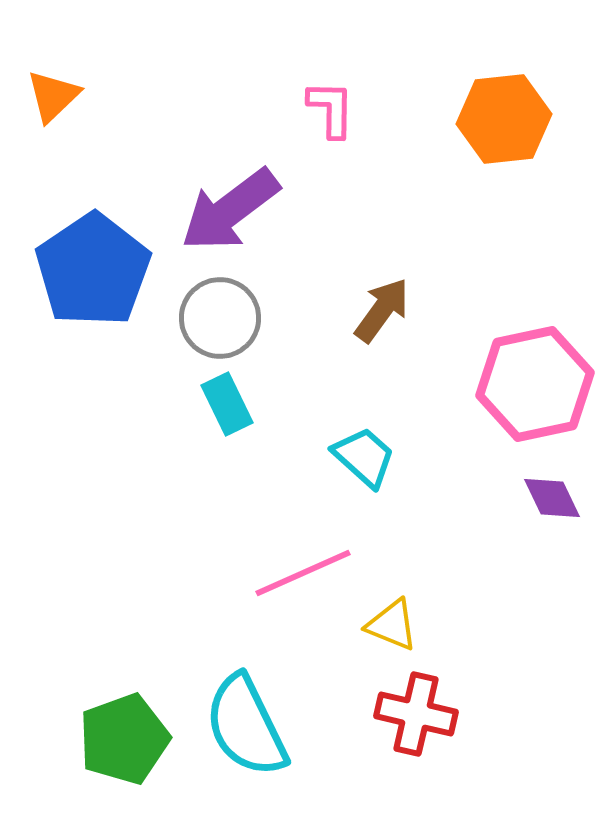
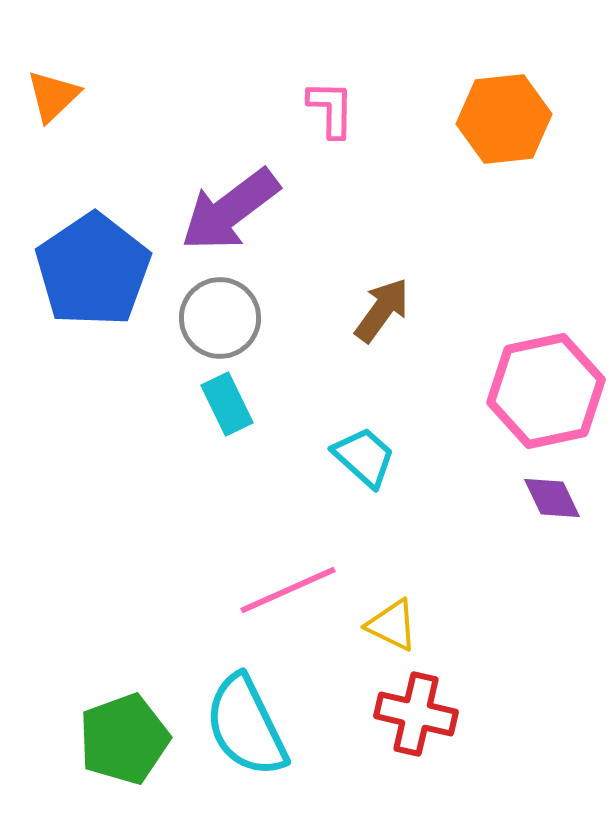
pink hexagon: moved 11 px right, 7 px down
pink line: moved 15 px left, 17 px down
yellow triangle: rotated 4 degrees clockwise
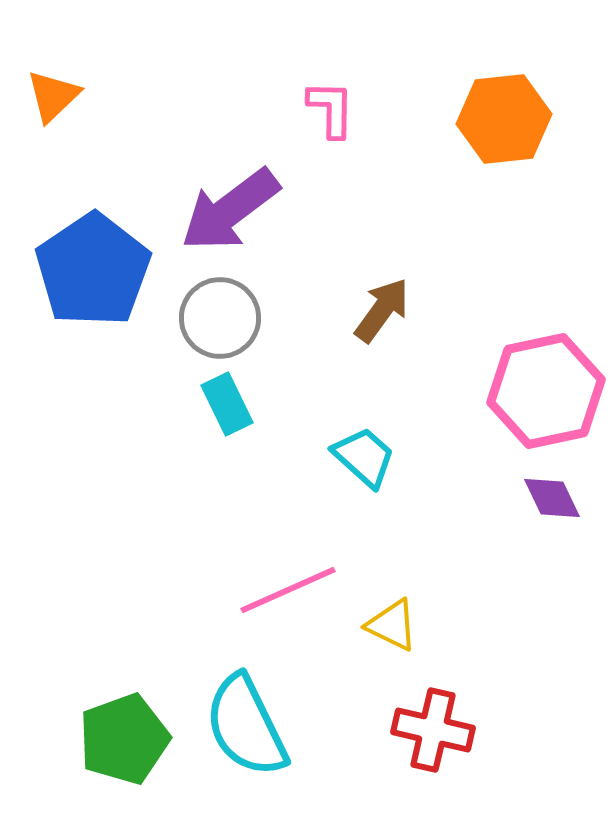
red cross: moved 17 px right, 16 px down
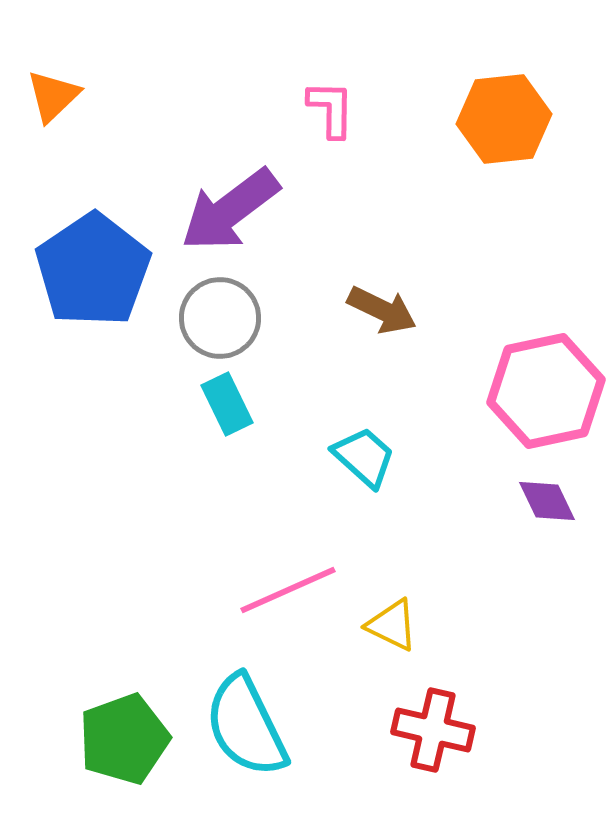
brown arrow: rotated 80 degrees clockwise
purple diamond: moved 5 px left, 3 px down
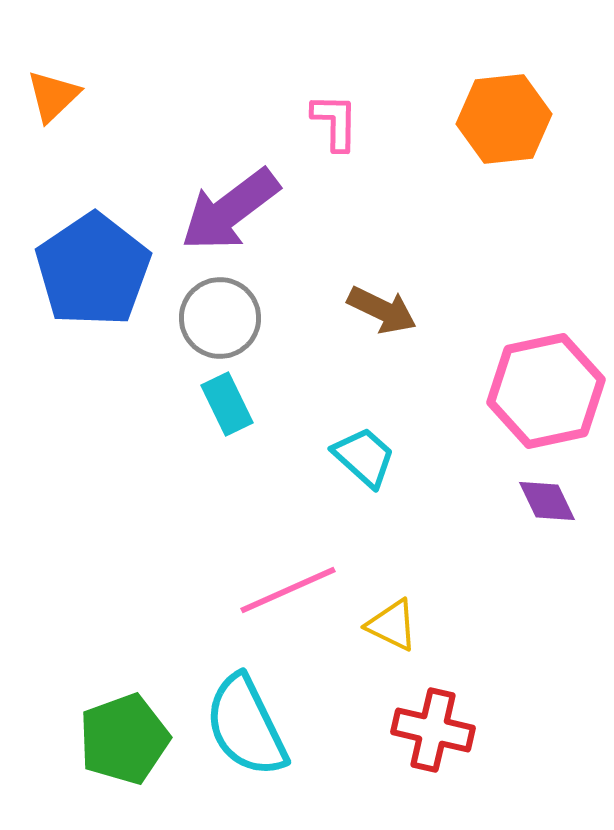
pink L-shape: moved 4 px right, 13 px down
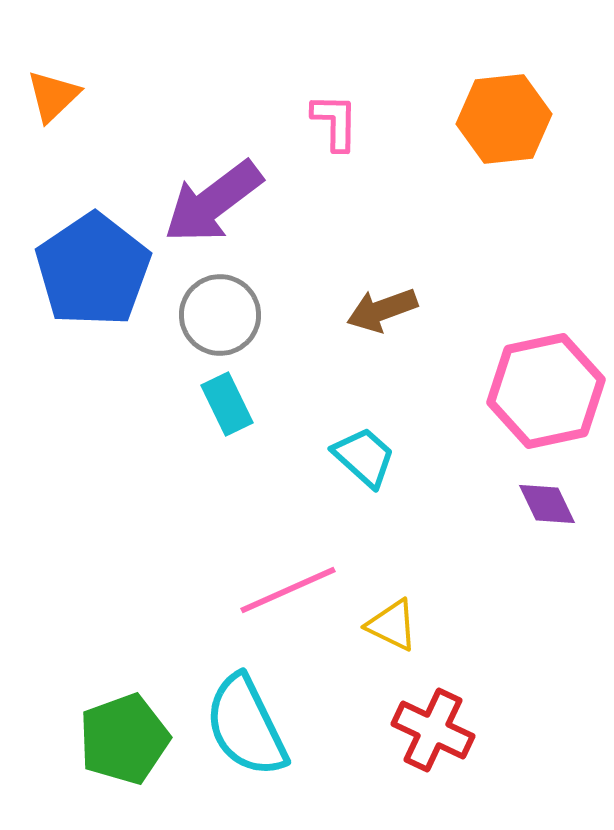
purple arrow: moved 17 px left, 8 px up
brown arrow: rotated 134 degrees clockwise
gray circle: moved 3 px up
purple diamond: moved 3 px down
red cross: rotated 12 degrees clockwise
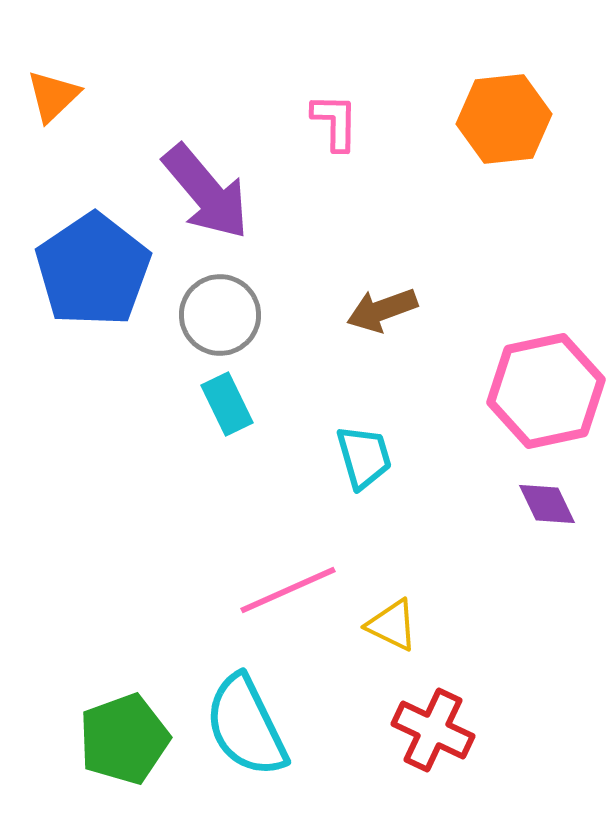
purple arrow: moved 7 px left, 10 px up; rotated 93 degrees counterclockwise
cyan trapezoid: rotated 32 degrees clockwise
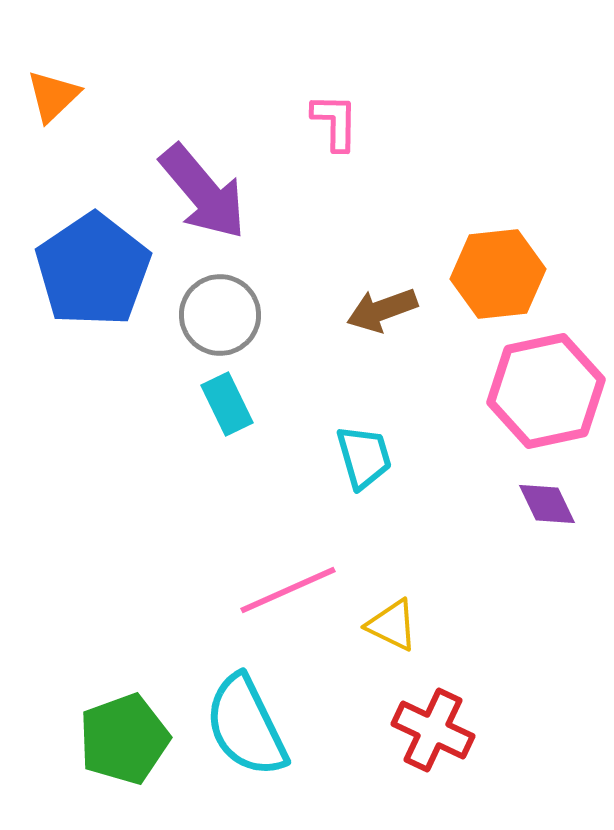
orange hexagon: moved 6 px left, 155 px down
purple arrow: moved 3 px left
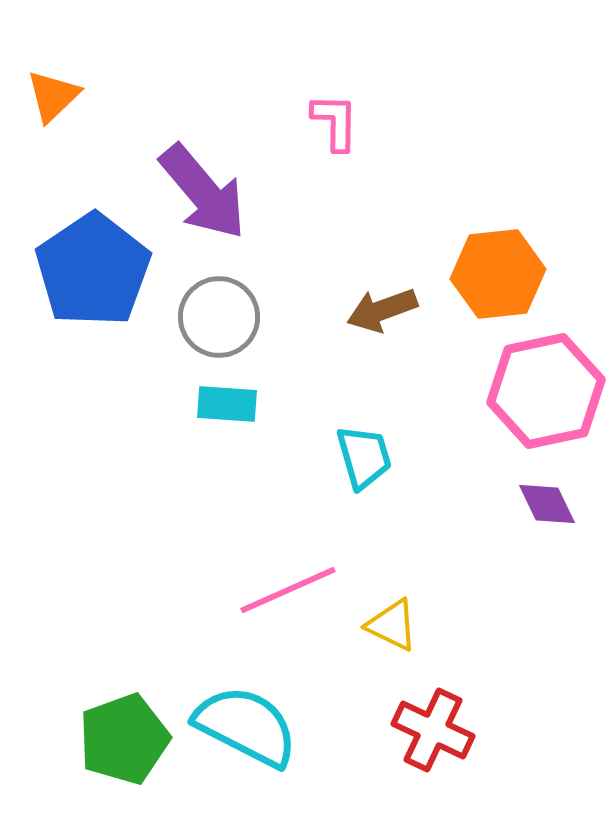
gray circle: moved 1 px left, 2 px down
cyan rectangle: rotated 60 degrees counterclockwise
cyan semicircle: rotated 143 degrees clockwise
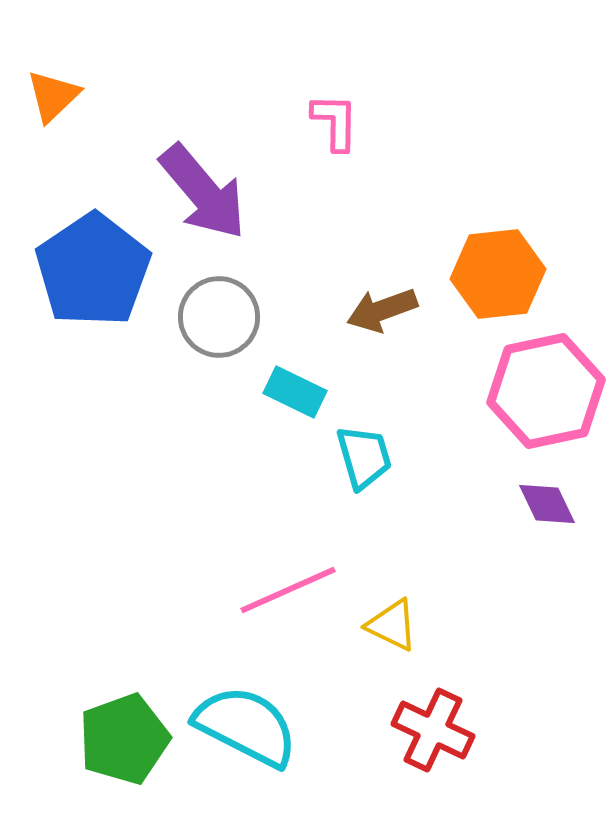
cyan rectangle: moved 68 px right, 12 px up; rotated 22 degrees clockwise
